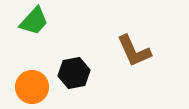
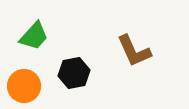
green trapezoid: moved 15 px down
orange circle: moved 8 px left, 1 px up
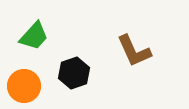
black hexagon: rotated 8 degrees counterclockwise
